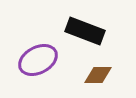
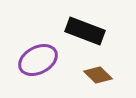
brown diamond: rotated 44 degrees clockwise
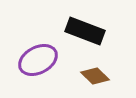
brown diamond: moved 3 px left, 1 px down
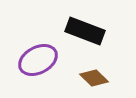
brown diamond: moved 1 px left, 2 px down
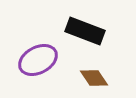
brown diamond: rotated 12 degrees clockwise
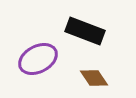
purple ellipse: moved 1 px up
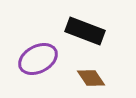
brown diamond: moved 3 px left
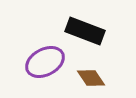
purple ellipse: moved 7 px right, 3 px down
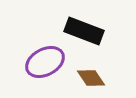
black rectangle: moved 1 px left
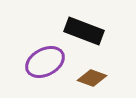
brown diamond: moved 1 px right; rotated 36 degrees counterclockwise
